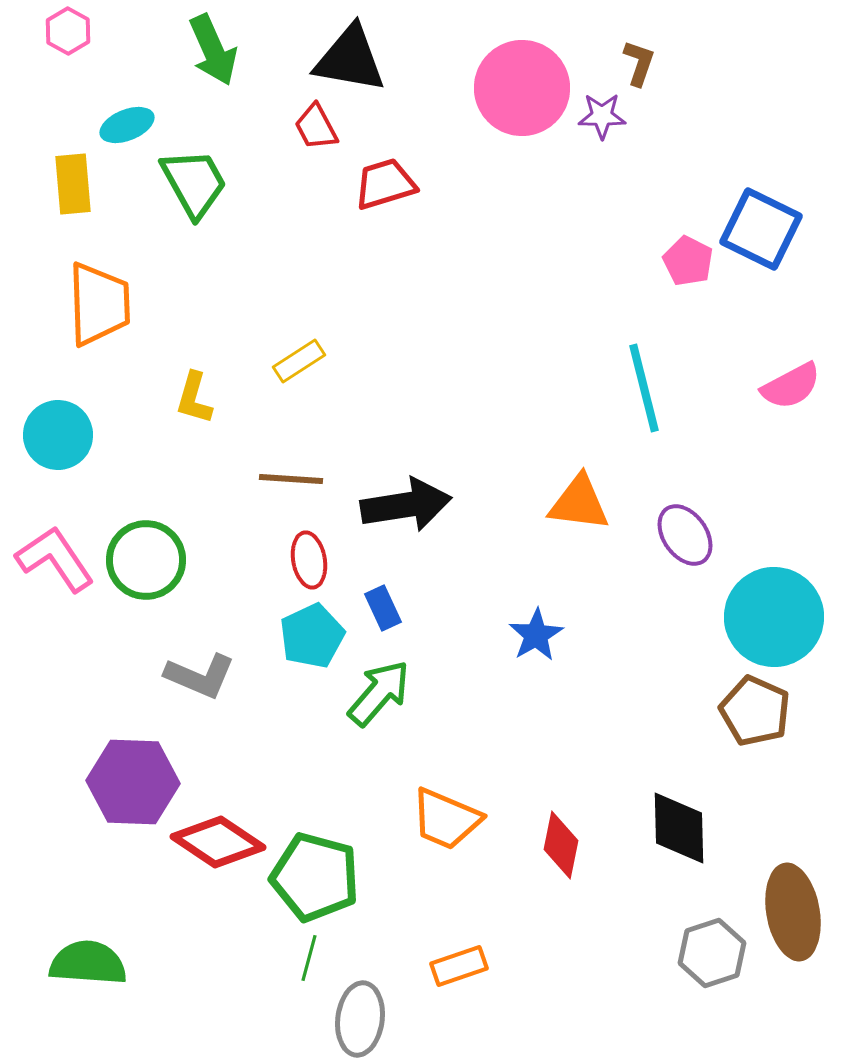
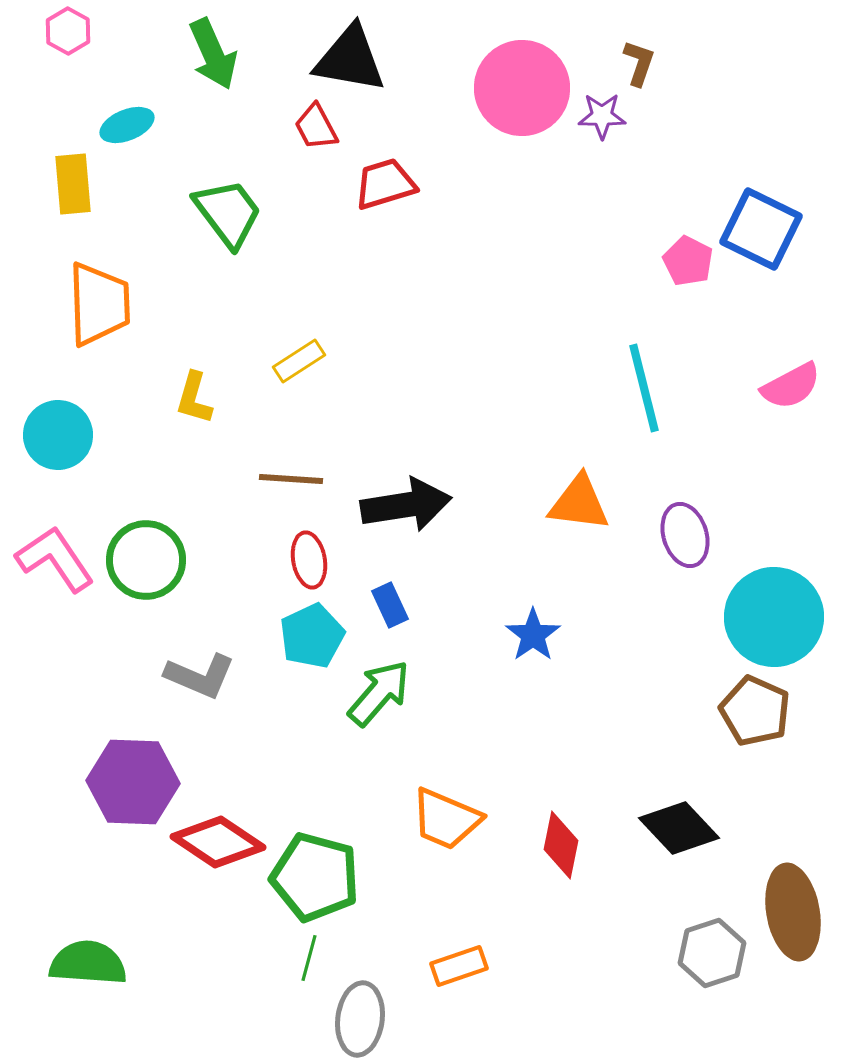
green arrow at (213, 50): moved 4 px down
green trapezoid at (194, 183): moved 34 px right, 30 px down; rotated 8 degrees counterclockwise
purple ellipse at (685, 535): rotated 18 degrees clockwise
blue rectangle at (383, 608): moved 7 px right, 3 px up
blue star at (536, 635): moved 3 px left; rotated 4 degrees counterclockwise
black diamond at (679, 828): rotated 42 degrees counterclockwise
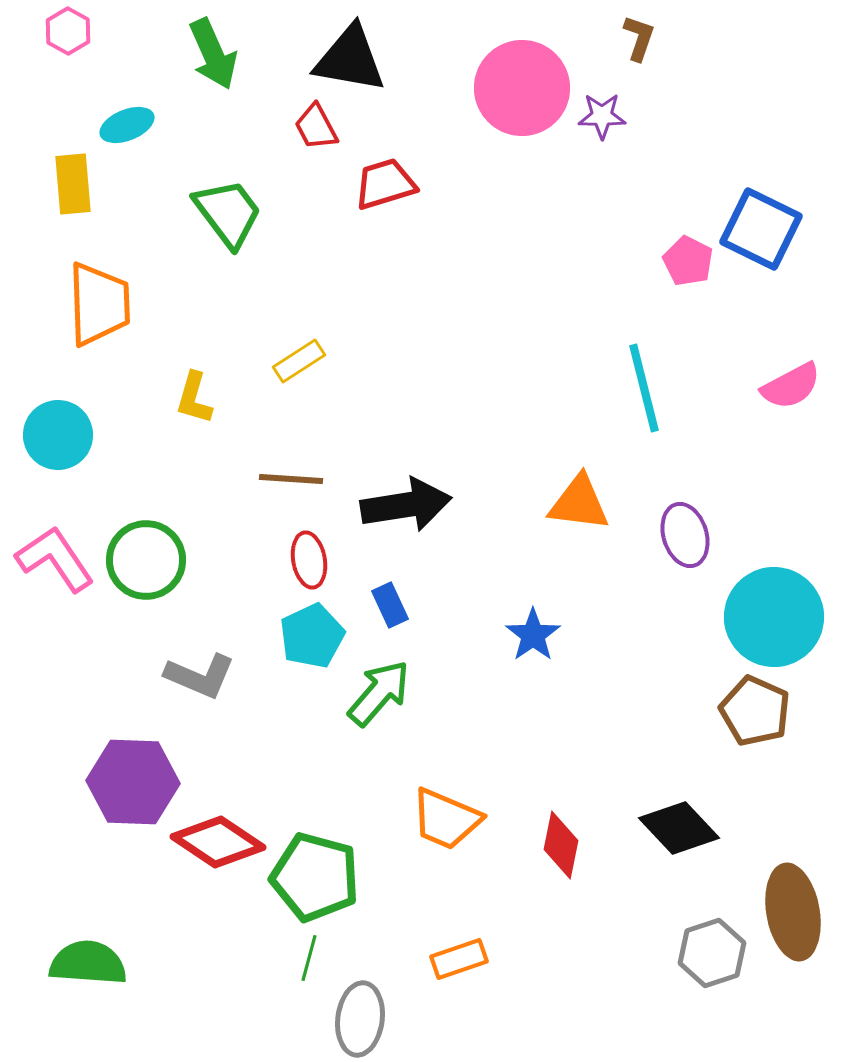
brown L-shape at (639, 63): moved 25 px up
orange rectangle at (459, 966): moved 7 px up
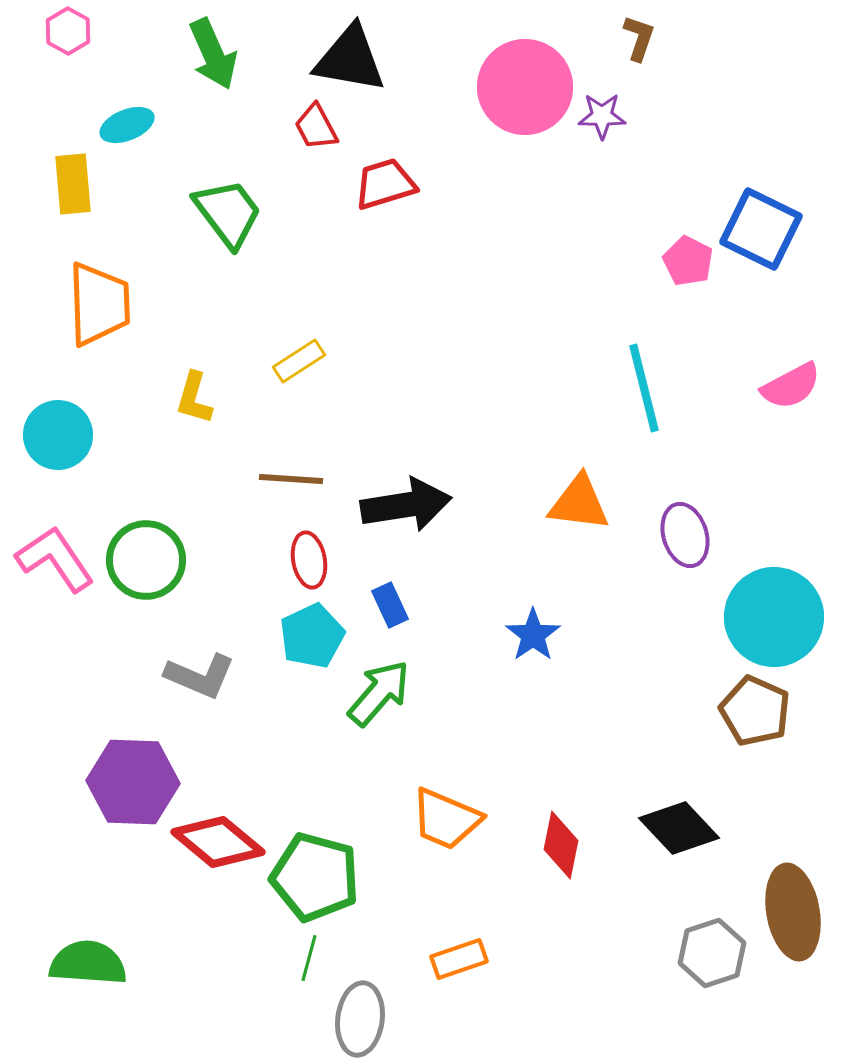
pink circle at (522, 88): moved 3 px right, 1 px up
red diamond at (218, 842): rotated 6 degrees clockwise
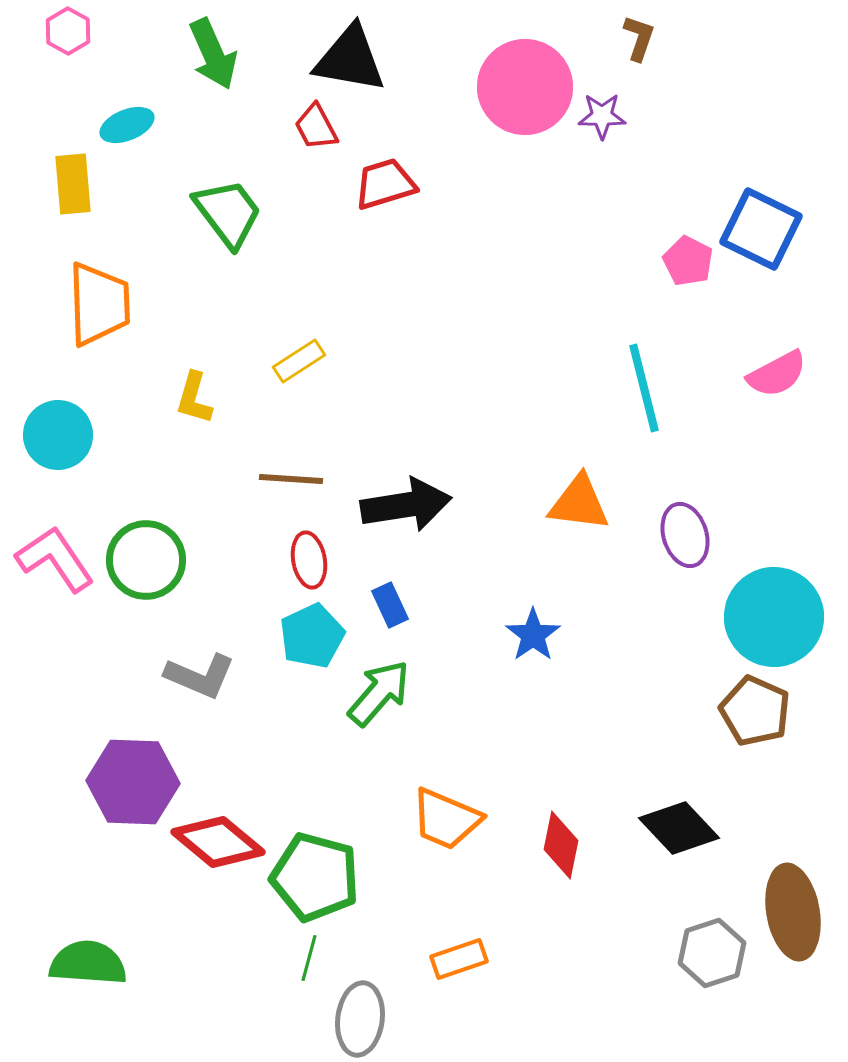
pink semicircle at (791, 386): moved 14 px left, 12 px up
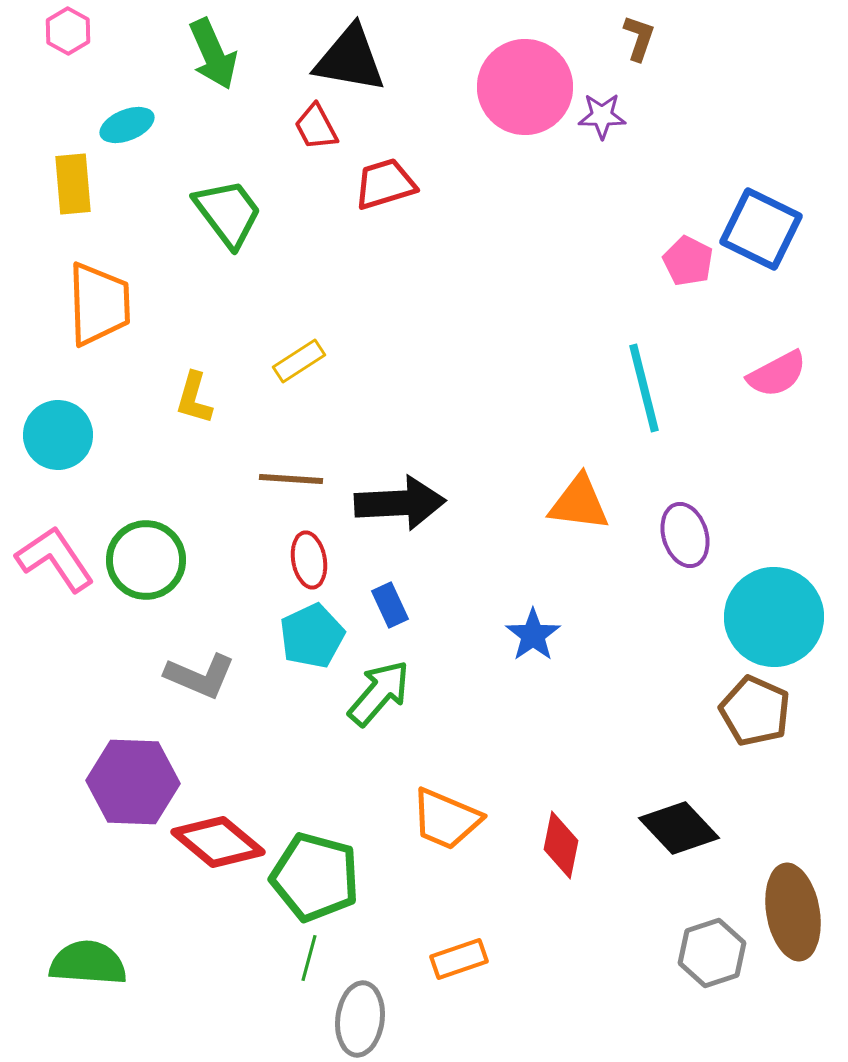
black arrow at (406, 505): moved 6 px left, 2 px up; rotated 6 degrees clockwise
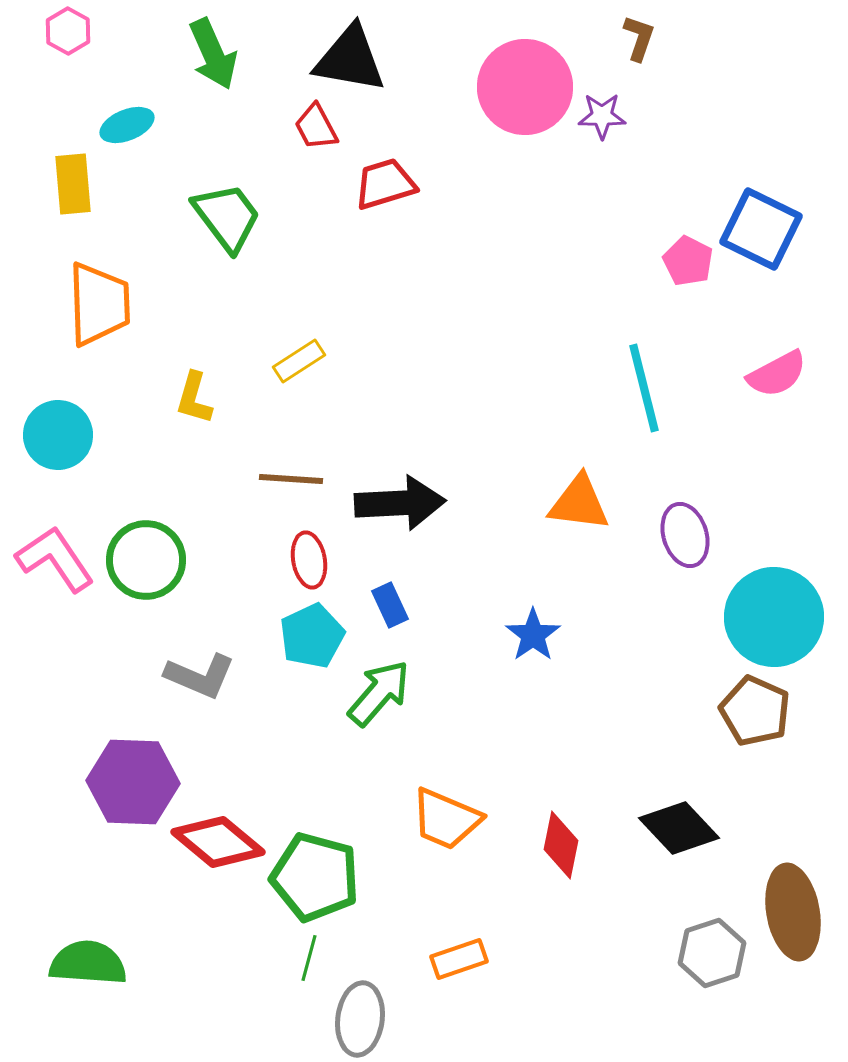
green trapezoid at (228, 213): moved 1 px left, 4 px down
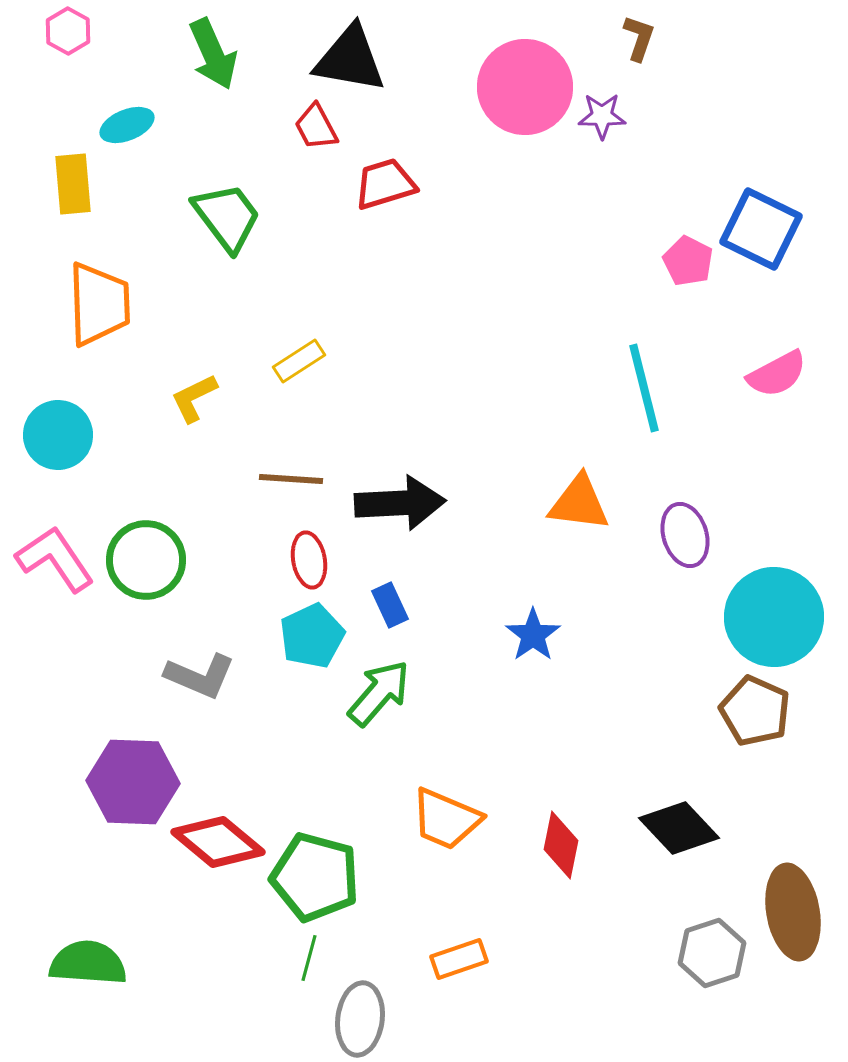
yellow L-shape at (194, 398): rotated 48 degrees clockwise
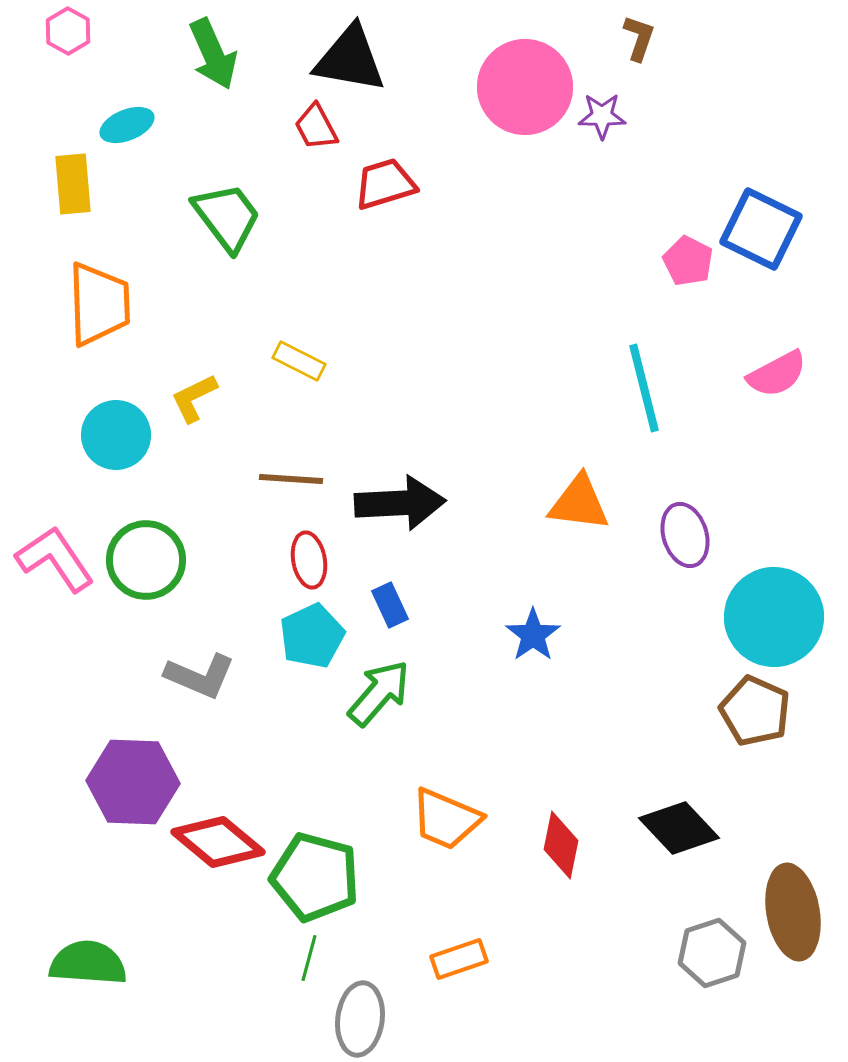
yellow rectangle at (299, 361): rotated 60 degrees clockwise
cyan circle at (58, 435): moved 58 px right
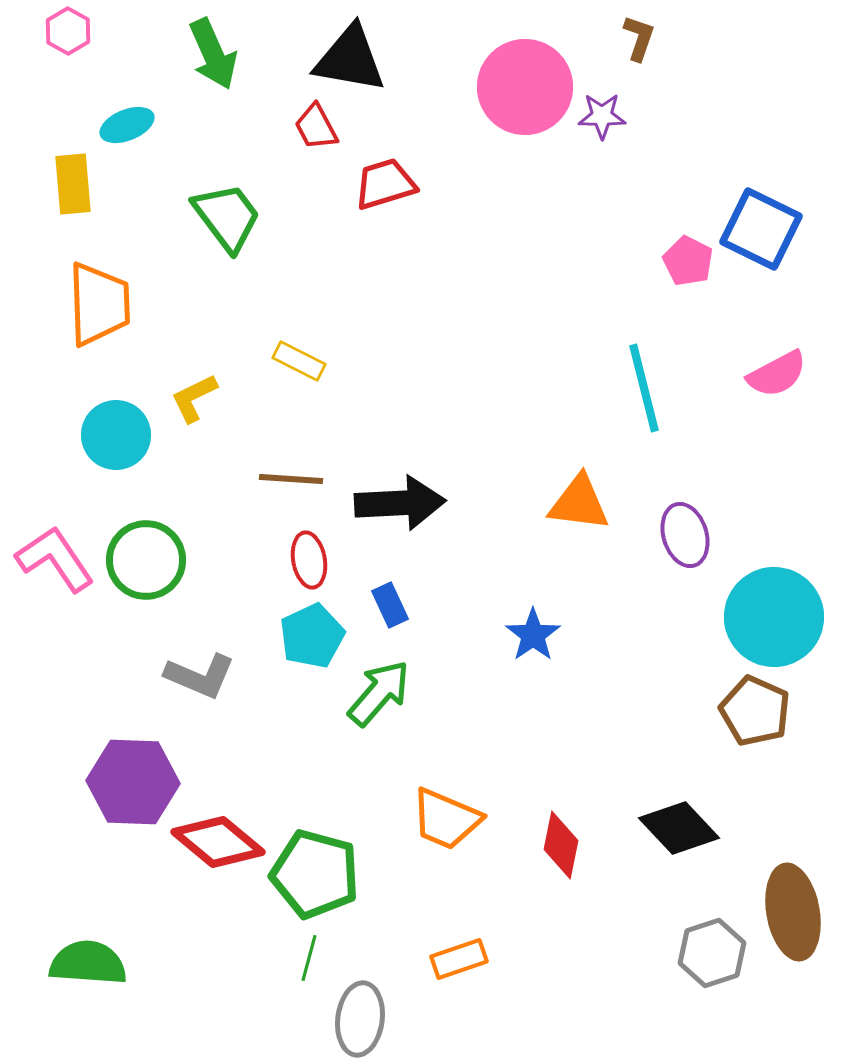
green pentagon at (315, 877): moved 3 px up
